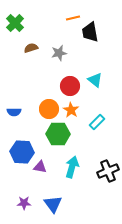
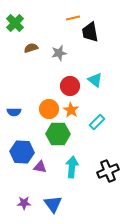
cyan arrow: rotated 10 degrees counterclockwise
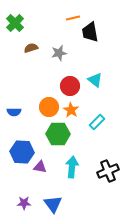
orange circle: moved 2 px up
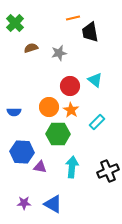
blue triangle: rotated 24 degrees counterclockwise
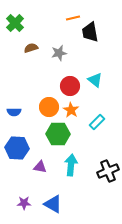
blue hexagon: moved 5 px left, 4 px up
cyan arrow: moved 1 px left, 2 px up
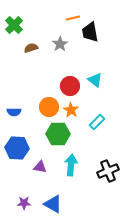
green cross: moved 1 px left, 2 px down
gray star: moved 1 px right, 9 px up; rotated 21 degrees counterclockwise
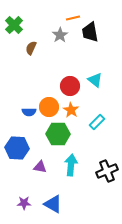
gray star: moved 9 px up
brown semicircle: rotated 48 degrees counterclockwise
blue semicircle: moved 15 px right
black cross: moved 1 px left
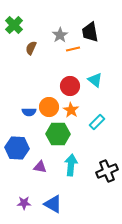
orange line: moved 31 px down
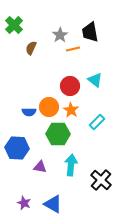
black cross: moved 6 px left, 9 px down; rotated 25 degrees counterclockwise
purple star: rotated 24 degrees clockwise
